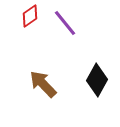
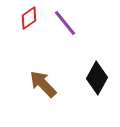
red diamond: moved 1 px left, 2 px down
black diamond: moved 2 px up
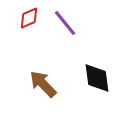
red diamond: rotated 10 degrees clockwise
black diamond: rotated 36 degrees counterclockwise
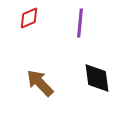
purple line: moved 15 px right; rotated 44 degrees clockwise
brown arrow: moved 3 px left, 1 px up
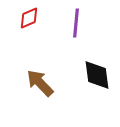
purple line: moved 4 px left
black diamond: moved 3 px up
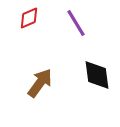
purple line: rotated 36 degrees counterclockwise
brown arrow: rotated 80 degrees clockwise
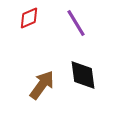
black diamond: moved 14 px left
brown arrow: moved 2 px right, 2 px down
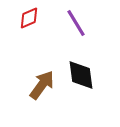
black diamond: moved 2 px left
